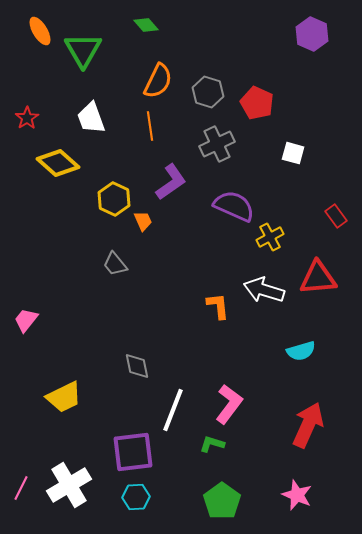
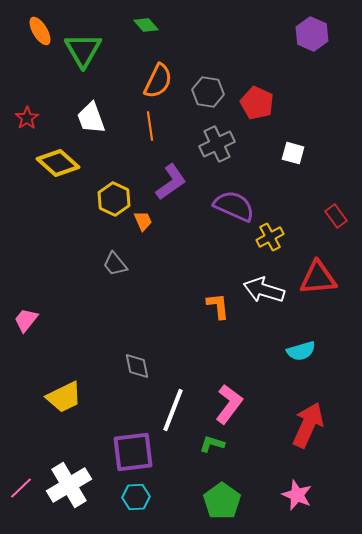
gray hexagon: rotated 8 degrees counterclockwise
pink line: rotated 20 degrees clockwise
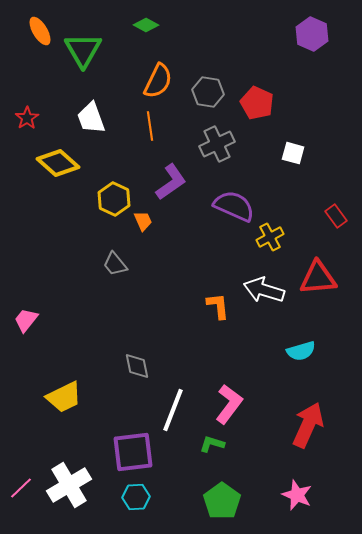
green diamond: rotated 20 degrees counterclockwise
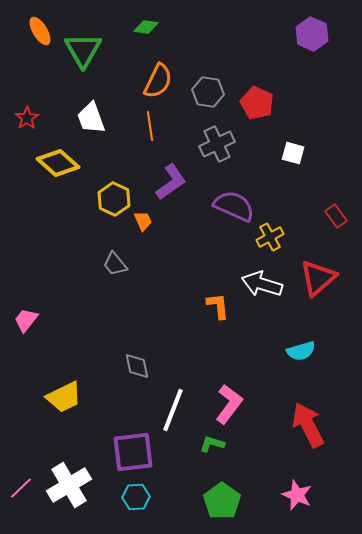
green diamond: moved 2 px down; rotated 20 degrees counterclockwise
red triangle: rotated 36 degrees counterclockwise
white arrow: moved 2 px left, 6 px up
red arrow: rotated 51 degrees counterclockwise
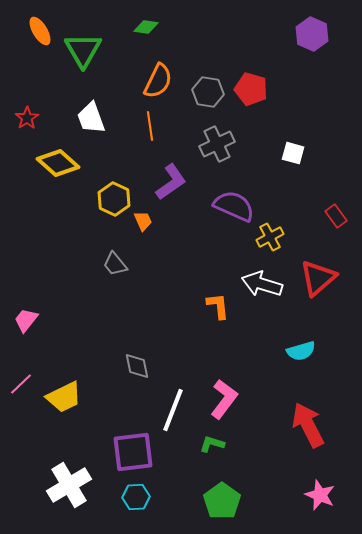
red pentagon: moved 6 px left, 14 px up; rotated 8 degrees counterclockwise
pink L-shape: moved 5 px left, 5 px up
pink line: moved 104 px up
pink star: moved 23 px right
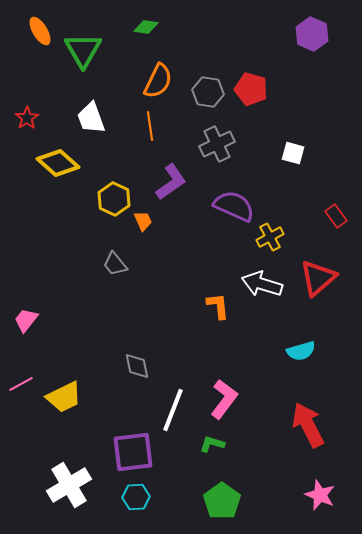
pink line: rotated 15 degrees clockwise
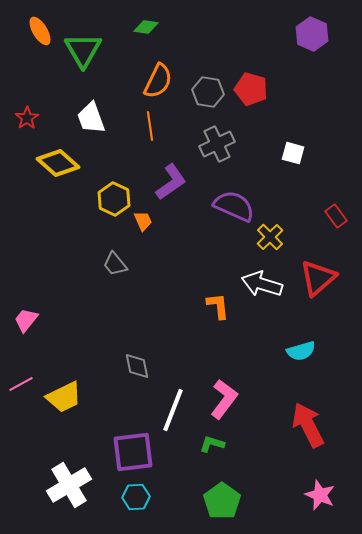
yellow cross: rotated 16 degrees counterclockwise
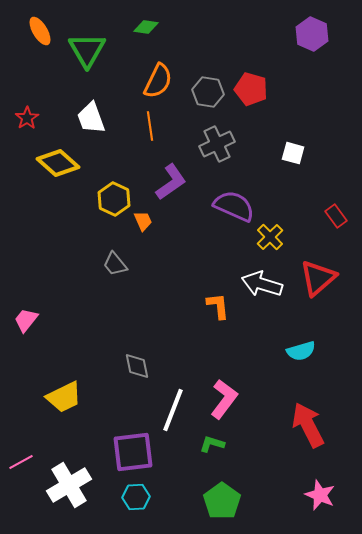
green triangle: moved 4 px right
pink line: moved 78 px down
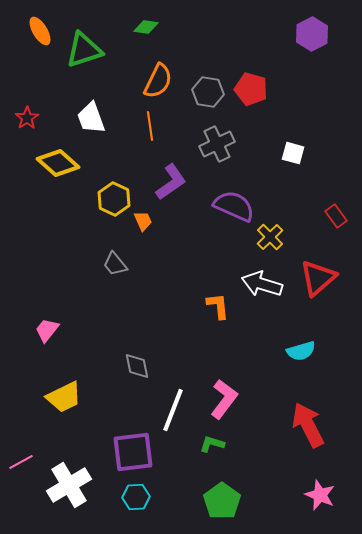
purple hexagon: rotated 8 degrees clockwise
green triangle: moved 3 px left; rotated 42 degrees clockwise
pink trapezoid: moved 21 px right, 10 px down
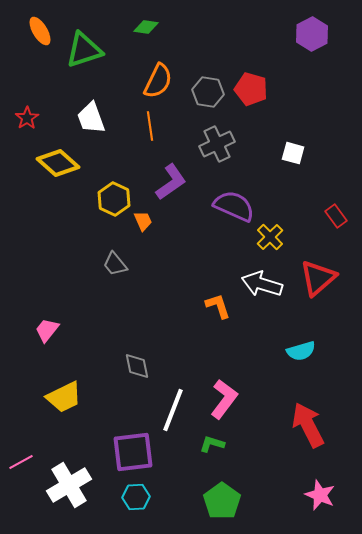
orange L-shape: rotated 12 degrees counterclockwise
